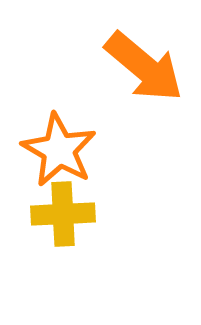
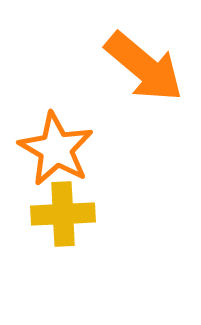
orange star: moved 3 px left, 1 px up
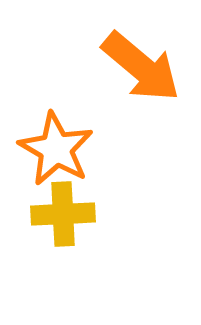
orange arrow: moved 3 px left
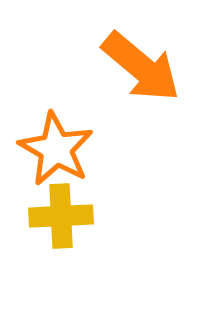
yellow cross: moved 2 px left, 2 px down
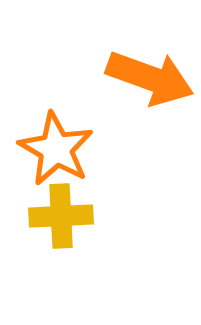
orange arrow: moved 9 px right, 11 px down; rotated 20 degrees counterclockwise
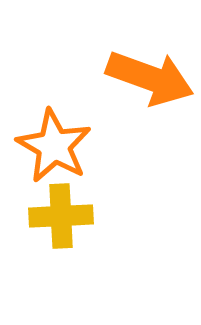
orange star: moved 2 px left, 3 px up
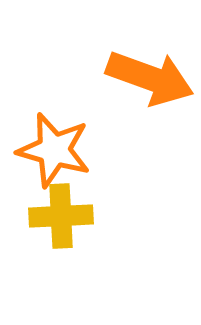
orange star: moved 4 px down; rotated 14 degrees counterclockwise
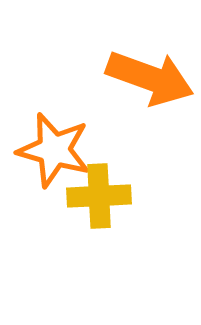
yellow cross: moved 38 px right, 20 px up
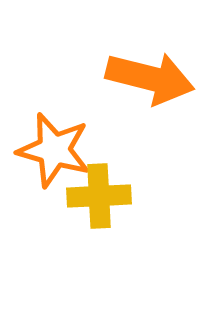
orange arrow: rotated 6 degrees counterclockwise
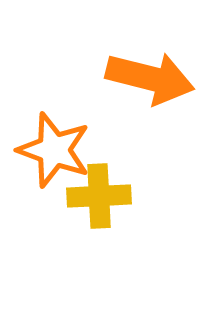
orange star: rotated 4 degrees clockwise
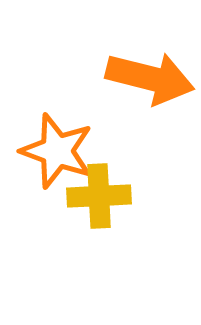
orange star: moved 3 px right, 1 px down
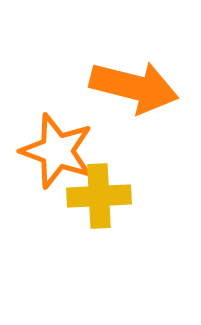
orange arrow: moved 16 px left, 9 px down
